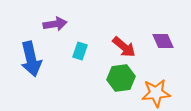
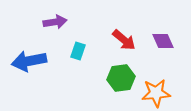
purple arrow: moved 2 px up
red arrow: moved 7 px up
cyan rectangle: moved 2 px left
blue arrow: moved 2 px left, 2 px down; rotated 92 degrees clockwise
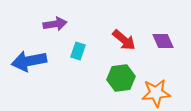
purple arrow: moved 2 px down
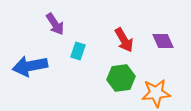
purple arrow: rotated 65 degrees clockwise
red arrow: rotated 20 degrees clockwise
blue arrow: moved 1 px right, 5 px down
